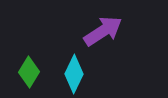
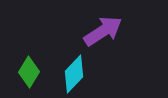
cyan diamond: rotated 18 degrees clockwise
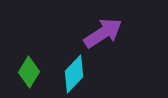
purple arrow: moved 2 px down
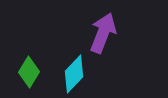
purple arrow: rotated 36 degrees counterclockwise
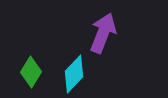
green diamond: moved 2 px right
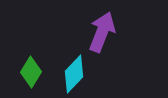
purple arrow: moved 1 px left, 1 px up
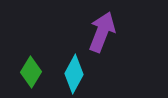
cyan diamond: rotated 15 degrees counterclockwise
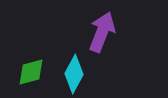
green diamond: rotated 44 degrees clockwise
